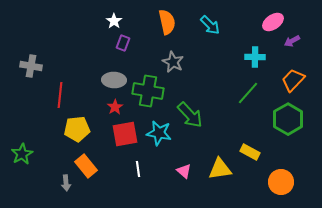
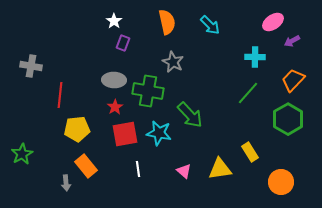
yellow rectangle: rotated 30 degrees clockwise
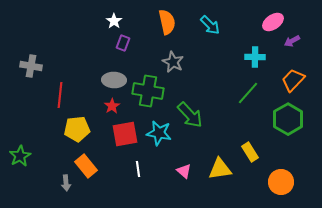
red star: moved 3 px left, 1 px up
green star: moved 2 px left, 2 px down
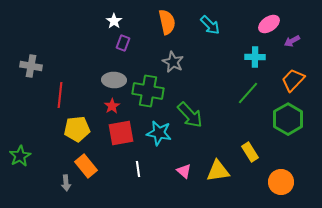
pink ellipse: moved 4 px left, 2 px down
red square: moved 4 px left, 1 px up
yellow triangle: moved 2 px left, 2 px down
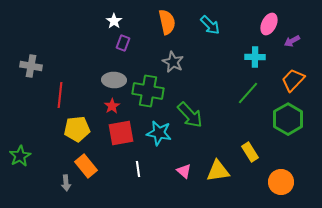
pink ellipse: rotated 30 degrees counterclockwise
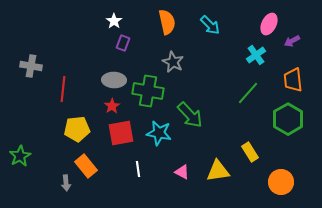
cyan cross: moved 1 px right, 2 px up; rotated 36 degrees counterclockwise
orange trapezoid: rotated 50 degrees counterclockwise
red line: moved 3 px right, 6 px up
pink triangle: moved 2 px left, 1 px down; rotated 14 degrees counterclockwise
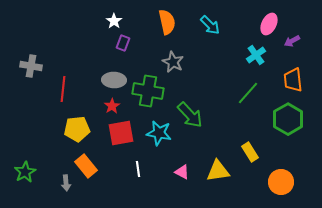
green star: moved 5 px right, 16 px down
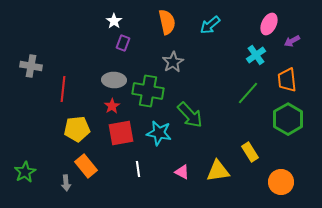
cyan arrow: rotated 95 degrees clockwise
gray star: rotated 15 degrees clockwise
orange trapezoid: moved 6 px left
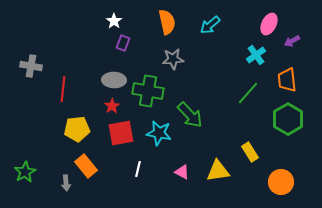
gray star: moved 3 px up; rotated 25 degrees clockwise
white line: rotated 21 degrees clockwise
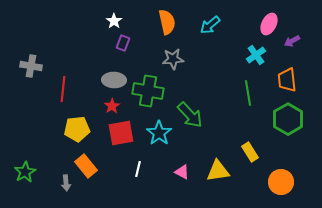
green line: rotated 50 degrees counterclockwise
cyan star: rotated 25 degrees clockwise
